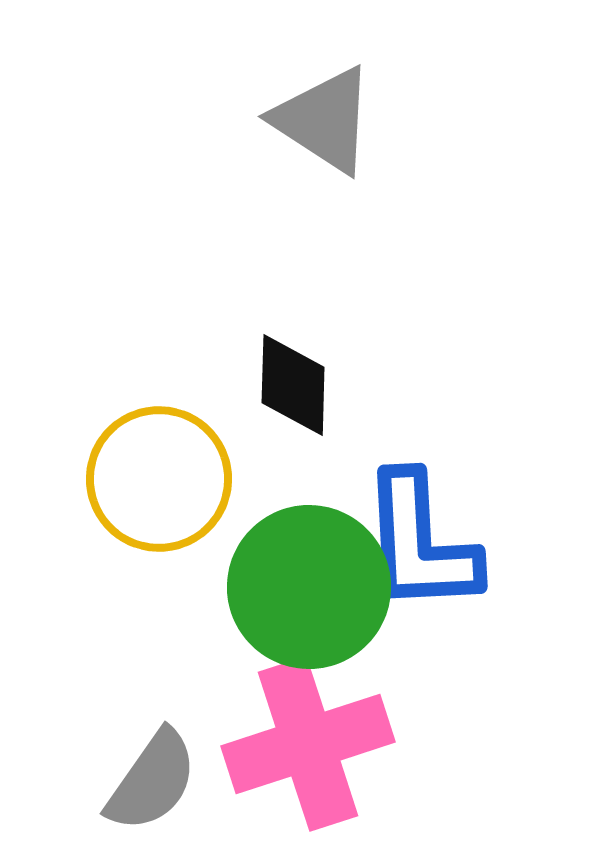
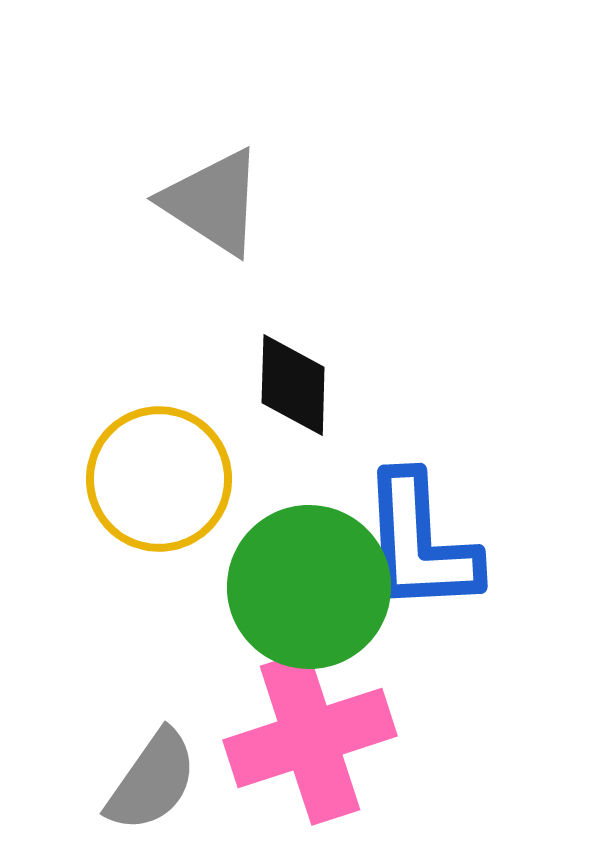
gray triangle: moved 111 px left, 82 px down
pink cross: moved 2 px right, 6 px up
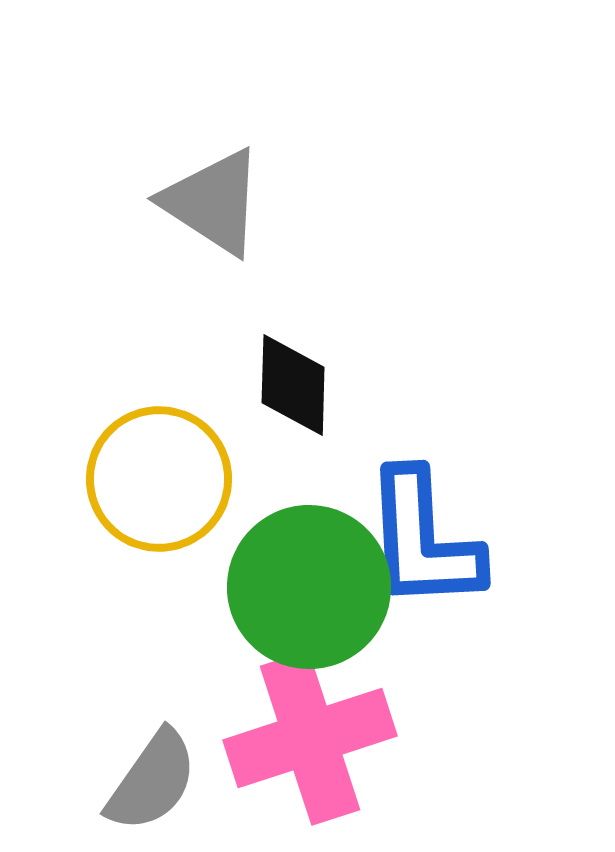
blue L-shape: moved 3 px right, 3 px up
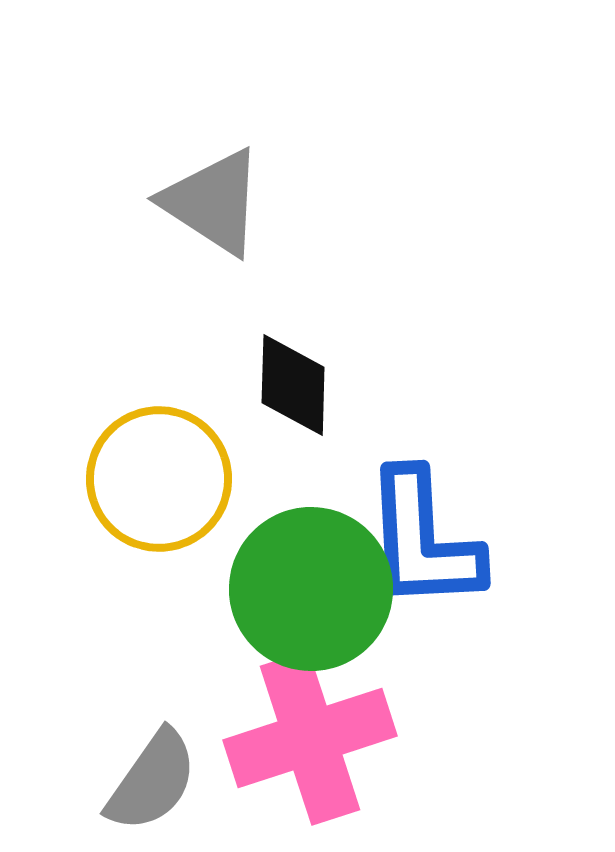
green circle: moved 2 px right, 2 px down
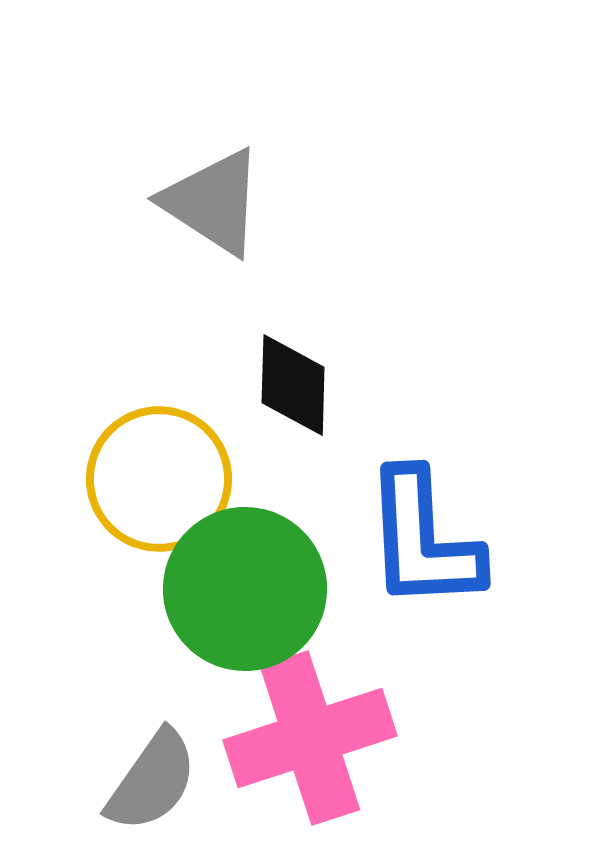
green circle: moved 66 px left
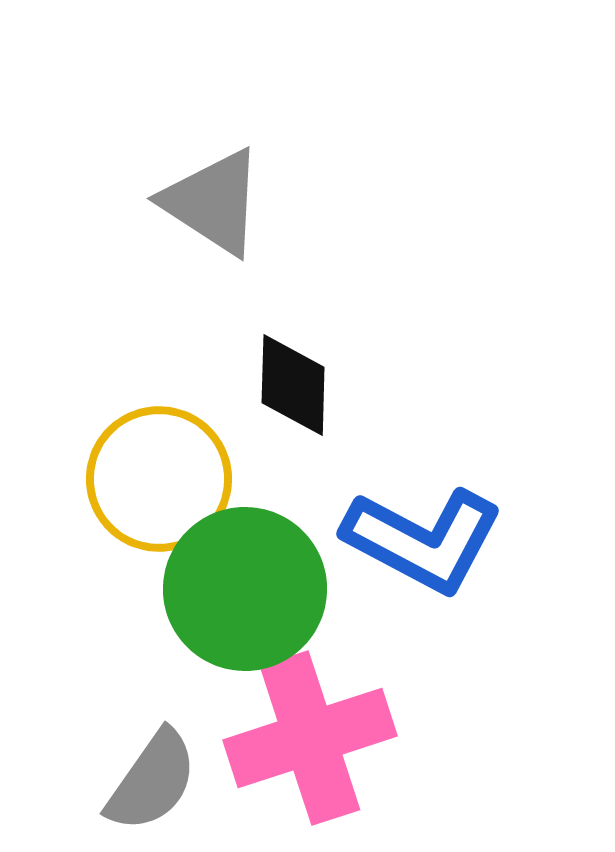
blue L-shape: rotated 59 degrees counterclockwise
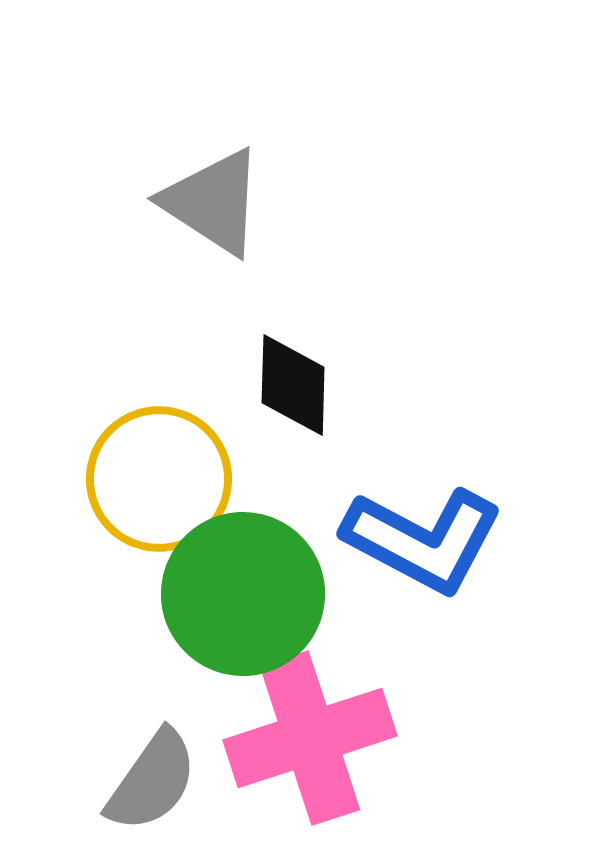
green circle: moved 2 px left, 5 px down
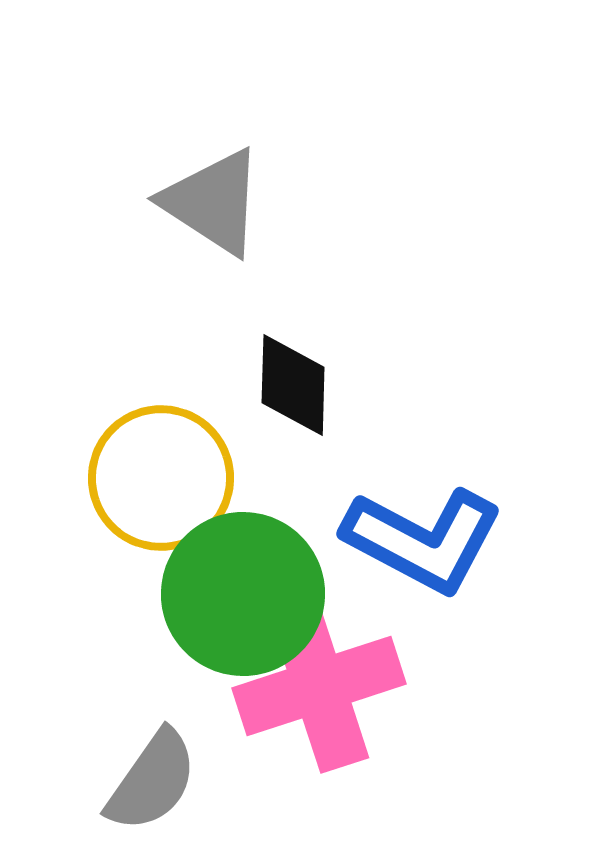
yellow circle: moved 2 px right, 1 px up
pink cross: moved 9 px right, 52 px up
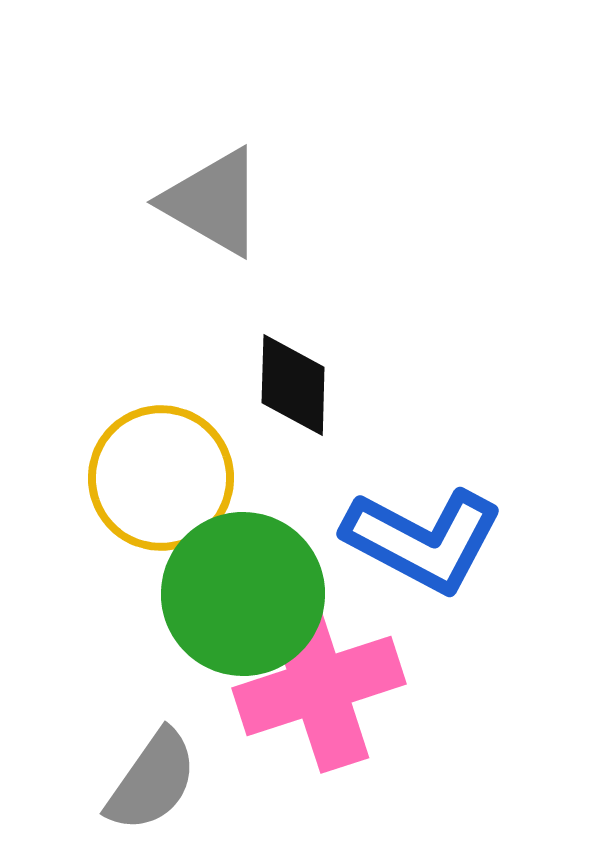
gray triangle: rotated 3 degrees counterclockwise
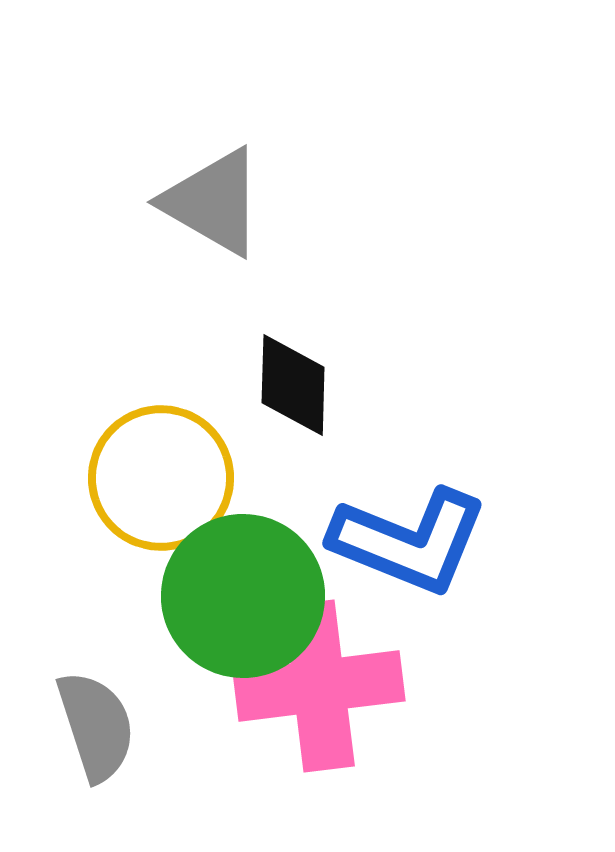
blue L-shape: moved 14 px left, 1 px down; rotated 6 degrees counterclockwise
green circle: moved 2 px down
pink cross: rotated 11 degrees clockwise
gray semicircle: moved 56 px left, 55 px up; rotated 53 degrees counterclockwise
